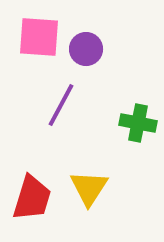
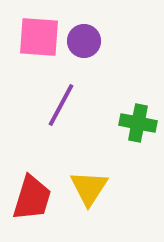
purple circle: moved 2 px left, 8 px up
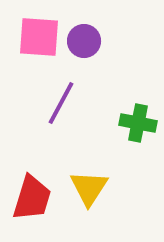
purple line: moved 2 px up
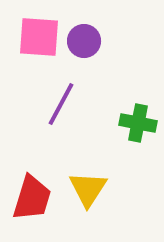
purple line: moved 1 px down
yellow triangle: moved 1 px left, 1 px down
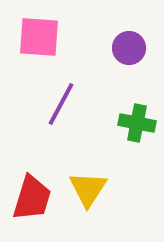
purple circle: moved 45 px right, 7 px down
green cross: moved 1 px left
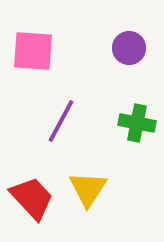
pink square: moved 6 px left, 14 px down
purple line: moved 17 px down
red trapezoid: rotated 60 degrees counterclockwise
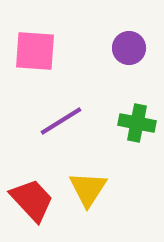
pink square: moved 2 px right
purple line: rotated 30 degrees clockwise
red trapezoid: moved 2 px down
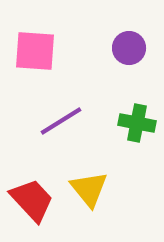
yellow triangle: moved 1 px right; rotated 12 degrees counterclockwise
